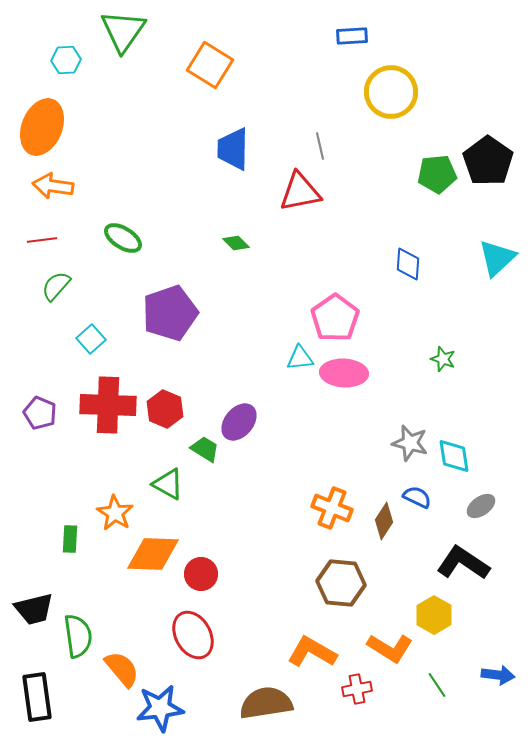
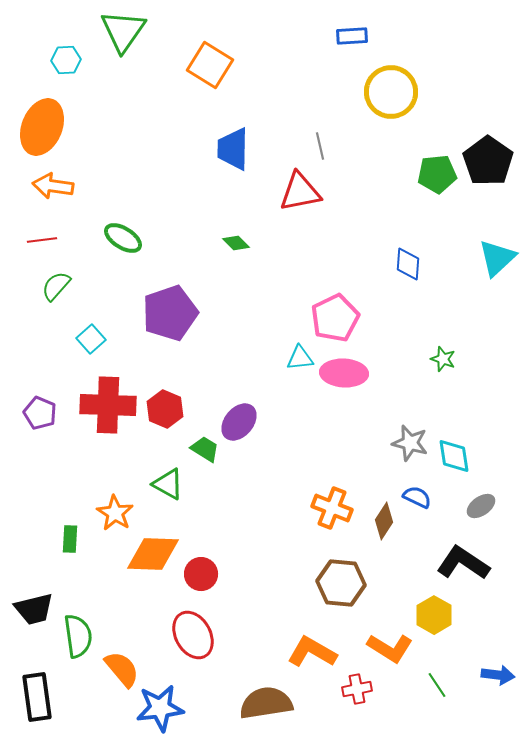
pink pentagon at (335, 318): rotated 9 degrees clockwise
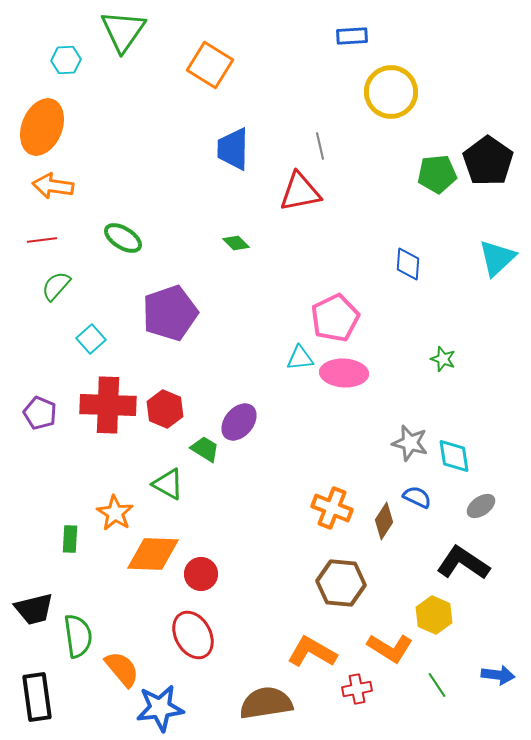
yellow hexagon at (434, 615): rotated 6 degrees counterclockwise
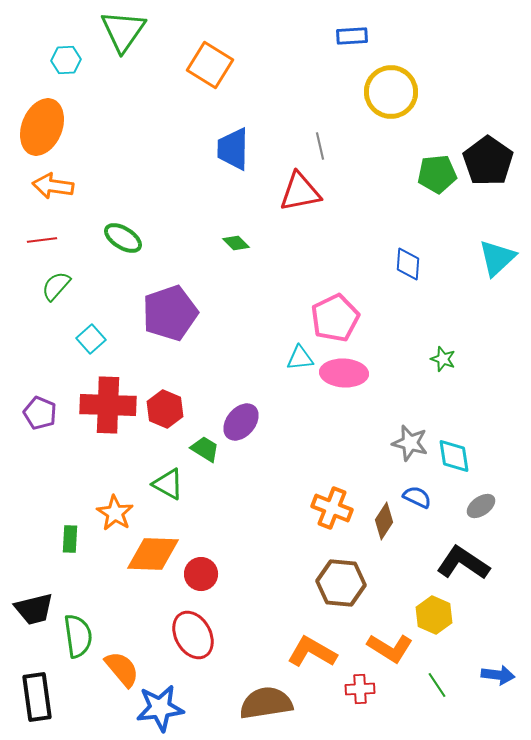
purple ellipse at (239, 422): moved 2 px right
red cross at (357, 689): moved 3 px right; rotated 8 degrees clockwise
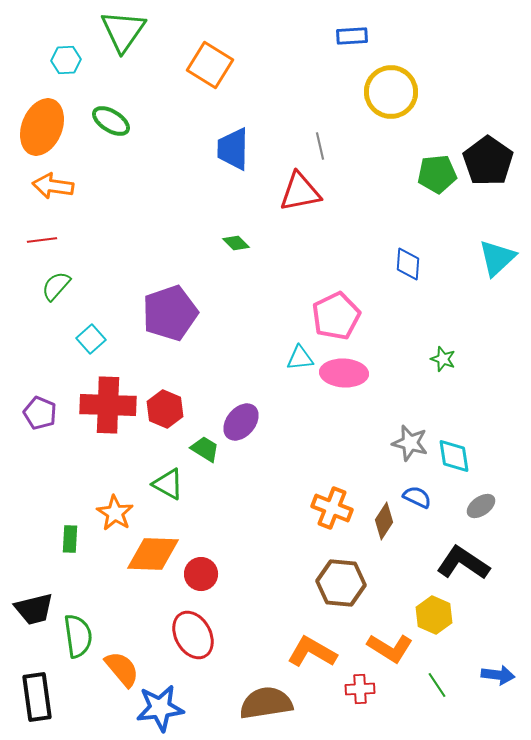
green ellipse at (123, 238): moved 12 px left, 117 px up
pink pentagon at (335, 318): moved 1 px right, 2 px up
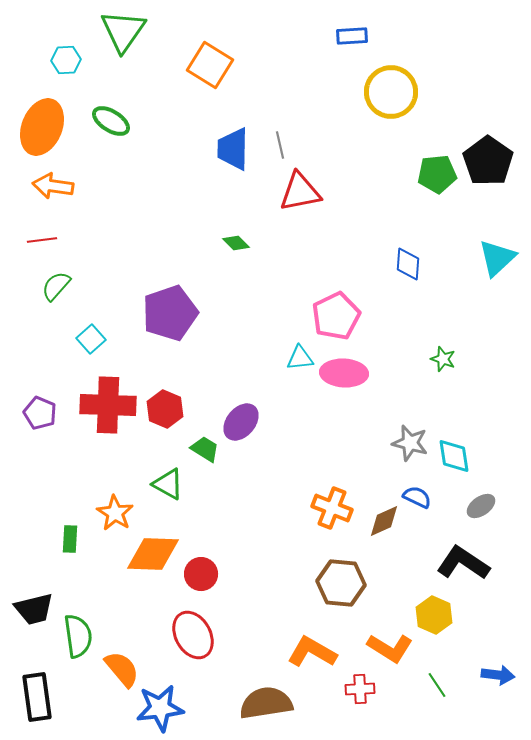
gray line at (320, 146): moved 40 px left, 1 px up
brown diamond at (384, 521): rotated 33 degrees clockwise
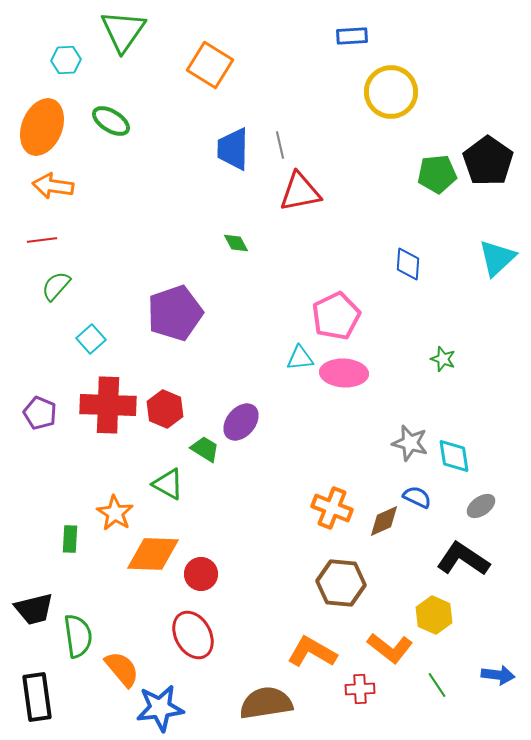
green diamond at (236, 243): rotated 16 degrees clockwise
purple pentagon at (170, 313): moved 5 px right
black L-shape at (463, 563): moved 4 px up
orange L-shape at (390, 648): rotated 6 degrees clockwise
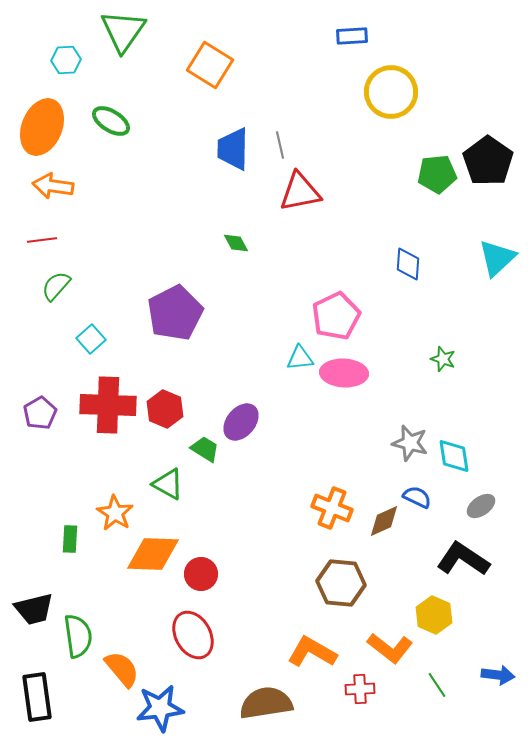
purple pentagon at (175, 313): rotated 8 degrees counterclockwise
purple pentagon at (40, 413): rotated 20 degrees clockwise
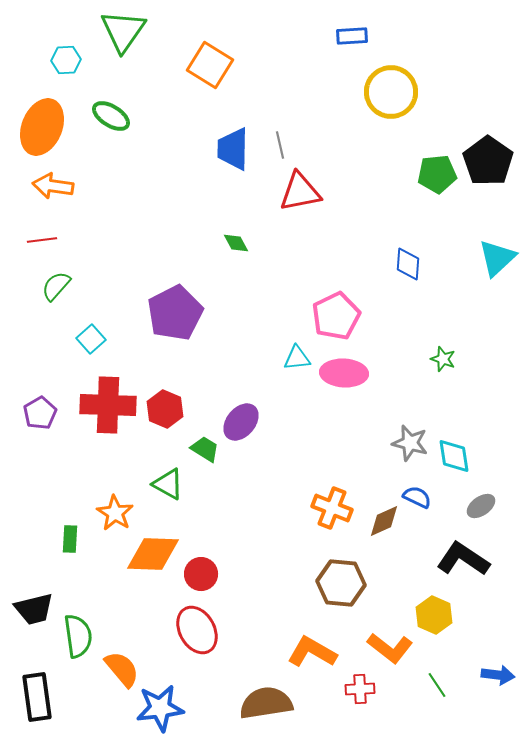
green ellipse at (111, 121): moved 5 px up
cyan triangle at (300, 358): moved 3 px left
red ellipse at (193, 635): moved 4 px right, 5 px up
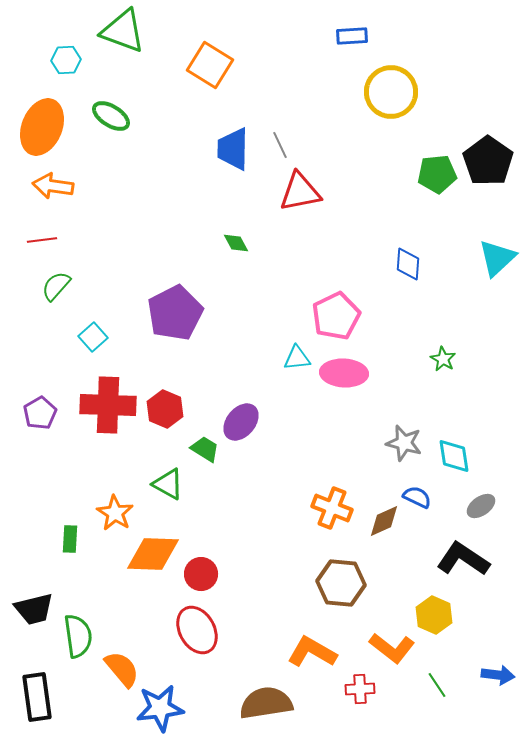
green triangle at (123, 31): rotated 45 degrees counterclockwise
gray line at (280, 145): rotated 12 degrees counterclockwise
cyan square at (91, 339): moved 2 px right, 2 px up
green star at (443, 359): rotated 10 degrees clockwise
gray star at (410, 443): moved 6 px left
orange L-shape at (390, 648): moved 2 px right
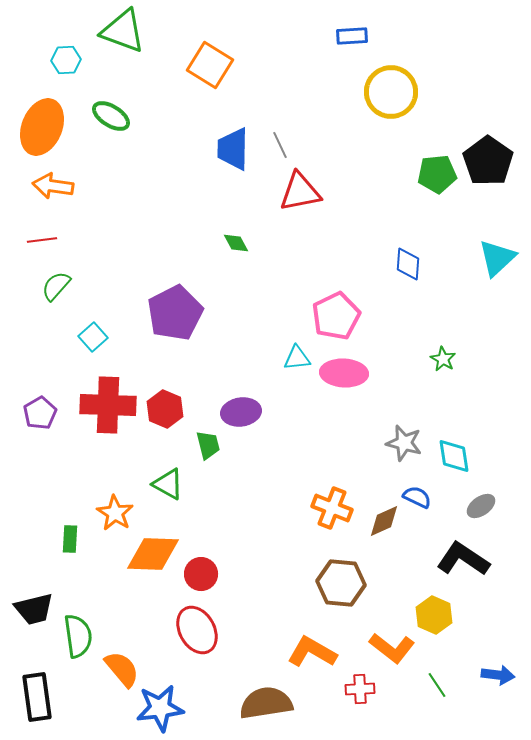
purple ellipse at (241, 422): moved 10 px up; rotated 42 degrees clockwise
green trapezoid at (205, 449): moved 3 px right, 4 px up; rotated 44 degrees clockwise
